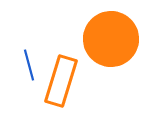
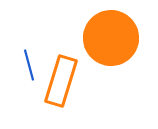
orange circle: moved 1 px up
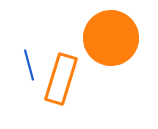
orange rectangle: moved 2 px up
